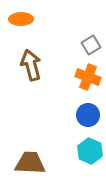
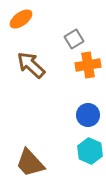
orange ellipse: rotated 35 degrees counterclockwise
gray square: moved 17 px left, 6 px up
brown arrow: rotated 32 degrees counterclockwise
orange cross: moved 12 px up; rotated 30 degrees counterclockwise
brown trapezoid: rotated 136 degrees counterclockwise
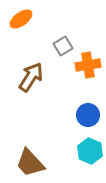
gray square: moved 11 px left, 7 px down
brown arrow: moved 12 px down; rotated 80 degrees clockwise
